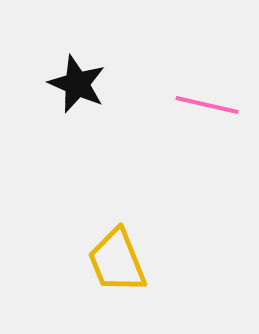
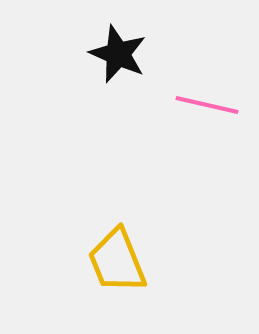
black star: moved 41 px right, 30 px up
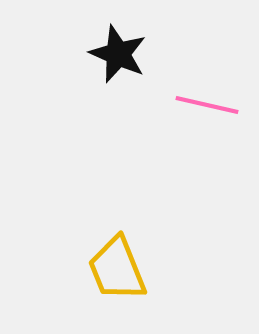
yellow trapezoid: moved 8 px down
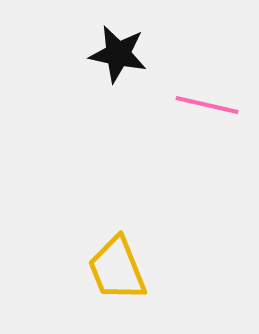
black star: rotated 12 degrees counterclockwise
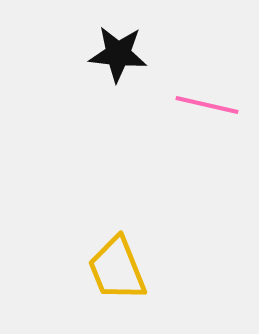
black star: rotated 6 degrees counterclockwise
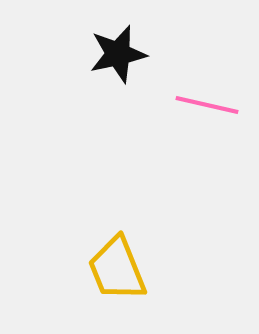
black star: rotated 18 degrees counterclockwise
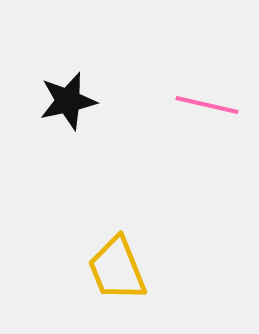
black star: moved 50 px left, 47 px down
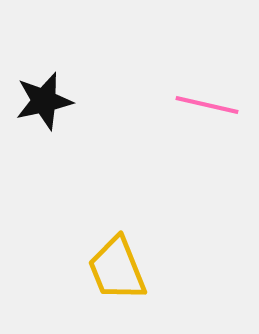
black star: moved 24 px left
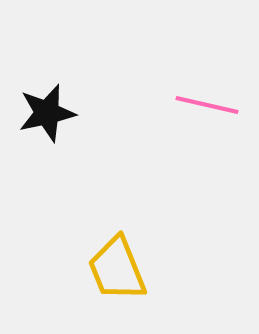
black star: moved 3 px right, 12 px down
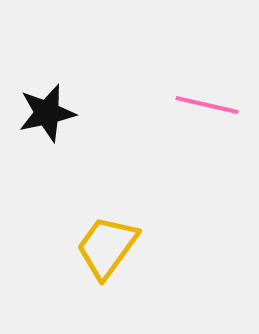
yellow trapezoid: moved 10 px left, 22 px up; rotated 58 degrees clockwise
